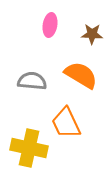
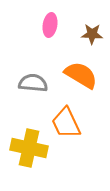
gray semicircle: moved 1 px right, 2 px down
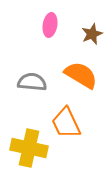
brown star: rotated 25 degrees counterclockwise
gray semicircle: moved 1 px left, 1 px up
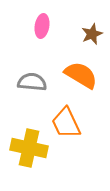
pink ellipse: moved 8 px left, 1 px down
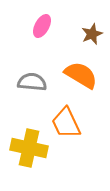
pink ellipse: rotated 20 degrees clockwise
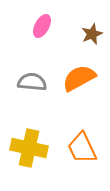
orange semicircle: moved 2 px left, 3 px down; rotated 60 degrees counterclockwise
orange trapezoid: moved 16 px right, 25 px down
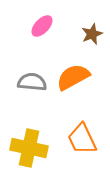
pink ellipse: rotated 15 degrees clockwise
orange semicircle: moved 6 px left, 1 px up
orange trapezoid: moved 9 px up
